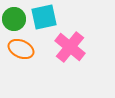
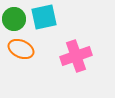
pink cross: moved 6 px right, 9 px down; rotated 32 degrees clockwise
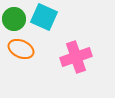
cyan square: rotated 36 degrees clockwise
pink cross: moved 1 px down
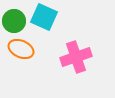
green circle: moved 2 px down
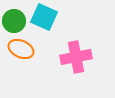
pink cross: rotated 8 degrees clockwise
